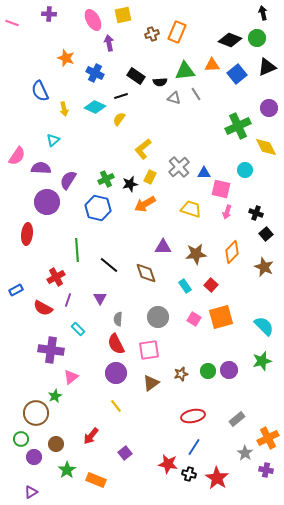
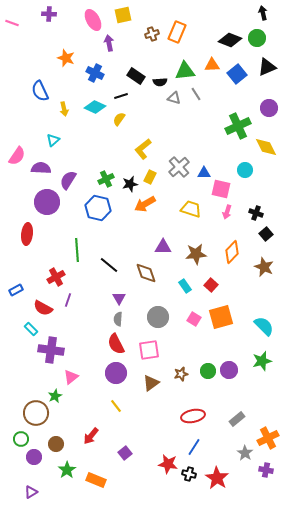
purple triangle at (100, 298): moved 19 px right
cyan rectangle at (78, 329): moved 47 px left
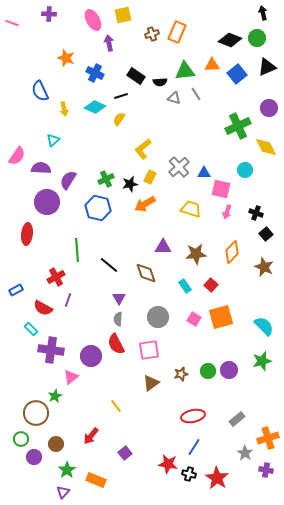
purple circle at (116, 373): moved 25 px left, 17 px up
orange cross at (268, 438): rotated 10 degrees clockwise
purple triangle at (31, 492): moved 32 px right; rotated 16 degrees counterclockwise
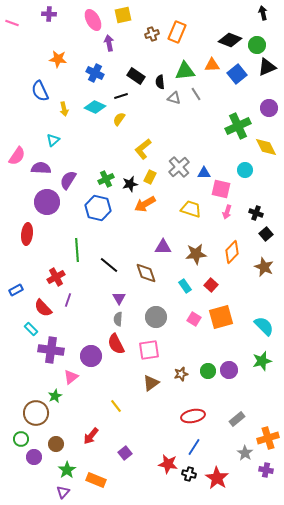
green circle at (257, 38): moved 7 px down
orange star at (66, 58): moved 8 px left, 1 px down; rotated 12 degrees counterclockwise
black semicircle at (160, 82): rotated 88 degrees clockwise
red semicircle at (43, 308): rotated 18 degrees clockwise
gray circle at (158, 317): moved 2 px left
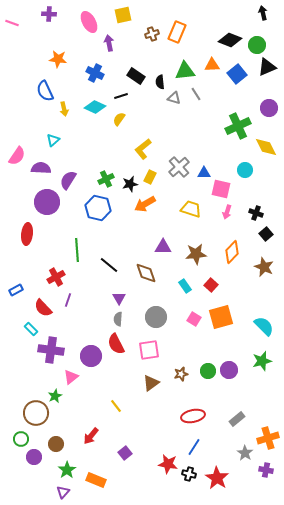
pink ellipse at (93, 20): moved 4 px left, 2 px down
blue semicircle at (40, 91): moved 5 px right
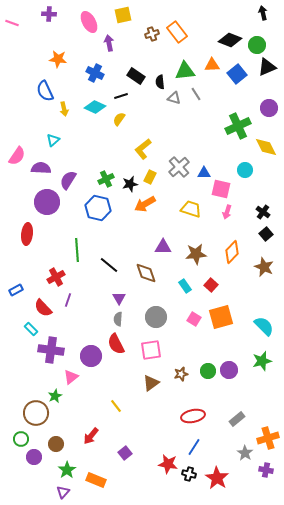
orange rectangle at (177, 32): rotated 60 degrees counterclockwise
black cross at (256, 213): moved 7 px right, 1 px up; rotated 16 degrees clockwise
pink square at (149, 350): moved 2 px right
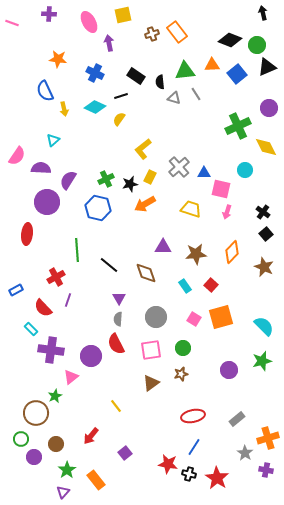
green circle at (208, 371): moved 25 px left, 23 px up
orange rectangle at (96, 480): rotated 30 degrees clockwise
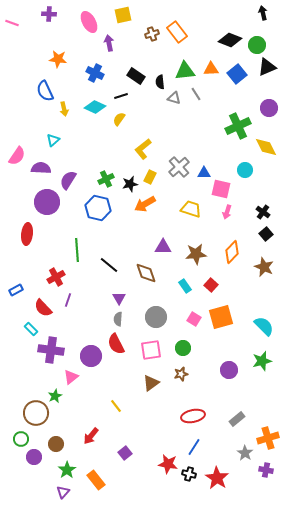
orange triangle at (212, 65): moved 1 px left, 4 px down
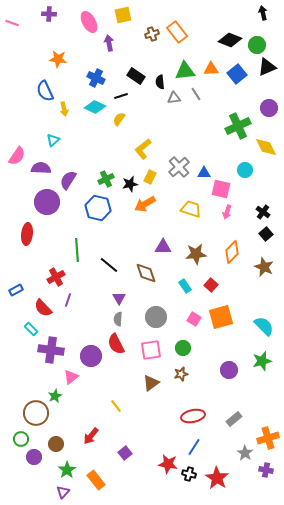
blue cross at (95, 73): moved 1 px right, 5 px down
gray triangle at (174, 98): rotated 24 degrees counterclockwise
gray rectangle at (237, 419): moved 3 px left
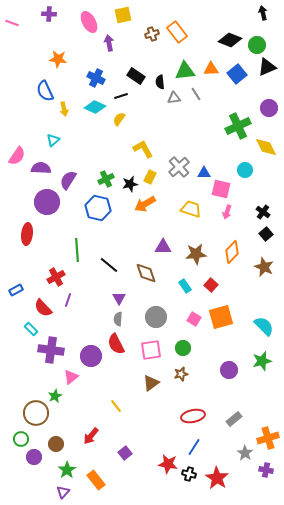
yellow L-shape at (143, 149): rotated 100 degrees clockwise
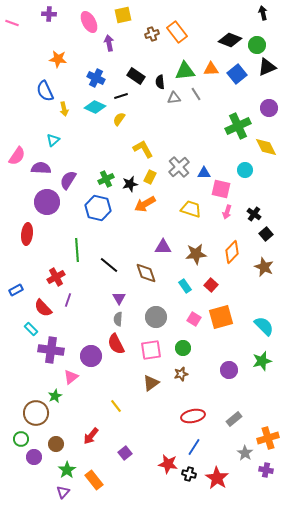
black cross at (263, 212): moved 9 px left, 2 px down
orange rectangle at (96, 480): moved 2 px left
